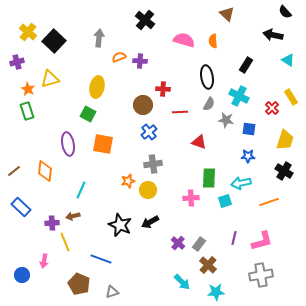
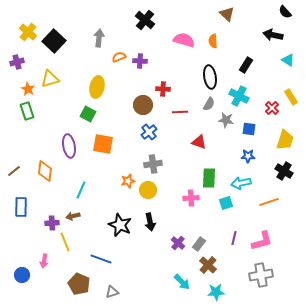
black ellipse at (207, 77): moved 3 px right
purple ellipse at (68, 144): moved 1 px right, 2 px down
cyan square at (225, 201): moved 1 px right, 2 px down
blue rectangle at (21, 207): rotated 48 degrees clockwise
black arrow at (150, 222): rotated 72 degrees counterclockwise
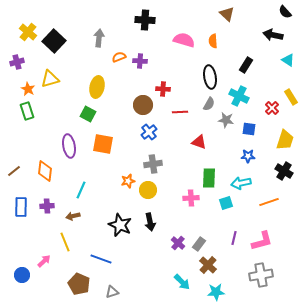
black cross at (145, 20): rotated 36 degrees counterclockwise
purple cross at (52, 223): moved 5 px left, 17 px up
pink arrow at (44, 261): rotated 144 degrees counterclockwise
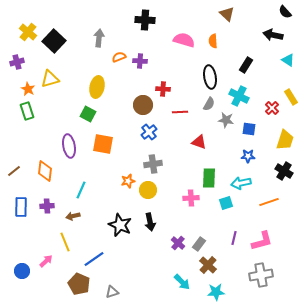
blue line at (101, 259): moved 7 px left; rotated 55 degrees counterclockwise
pink arrow at (44, 261): moved 2 px right
blue circle at (22, 275): moved 4 px up
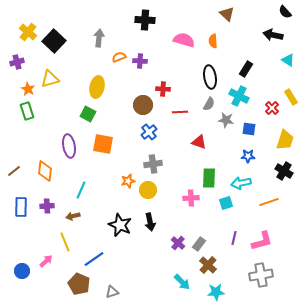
black rectangle at (246, 65): moved 4 px down
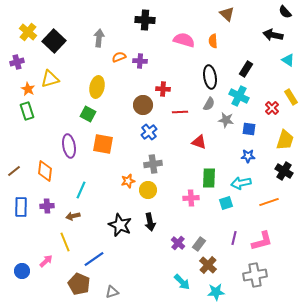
gray cross at (261, 275): moved 6 px left
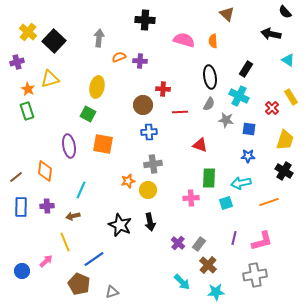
black arrow at (273, 35): moved 2 px left, 1 px up
blue cross at (149, 132): rotated 35 degrees clockwise
red triangle at (199, 142): moved 1 px right, 3 px down
brown line at (14, 171): moved 2 px right, 6 px down
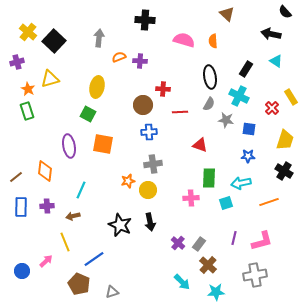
cyan triangle at (288, 60): moved 12 px left, 1 px down
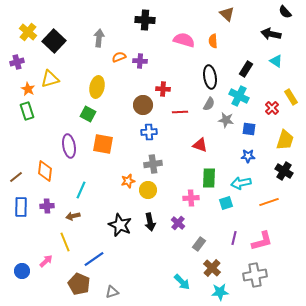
purple cross at (178, 243): moved 20 px up
brown cross at (208, 265): moved 4 px right, 3 px down
cyan star at (216, 292): moved 4 px right
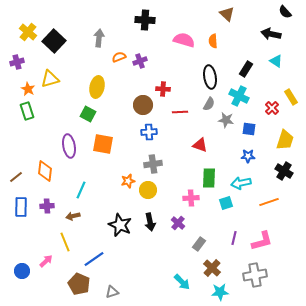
purple cross at (140, 61): rotated 24 degrees counterclockwise
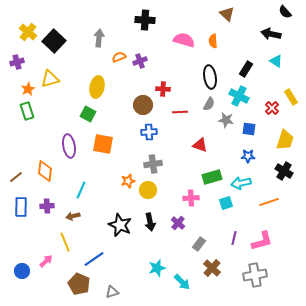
orange star at (28, 89): rotated 16 degrees clockwise
green rectangle at (209, 178): moved 3 px right, 1 px up; rotated 72 degrees clockwise
cyan star at (220, 292): moved 63 px left, 24 px up; rotated 12 degrees counterclockwise
